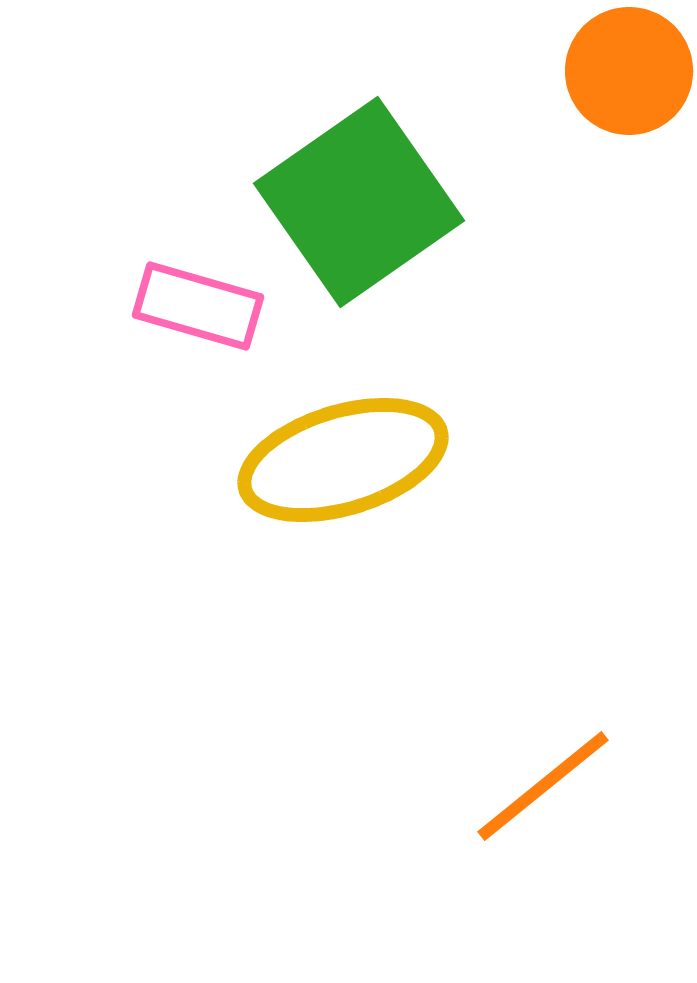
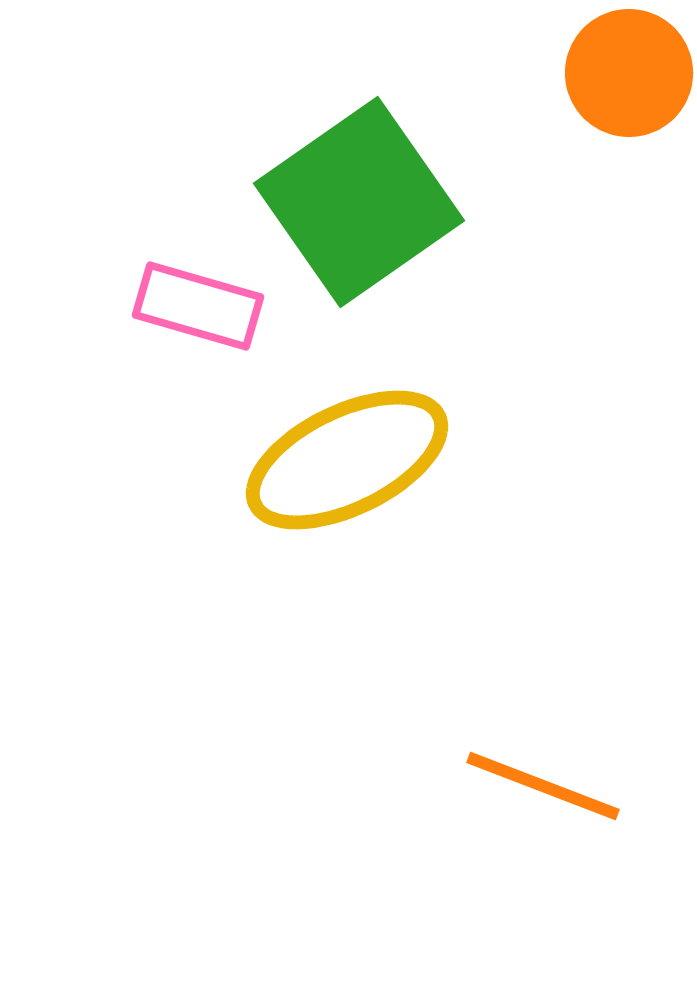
orange circle: moved 2 px down
yellow ellipse: moved 4 px right; rotated 9 degrees counterclockwise
orange line: rotated 60 degrees clockwise
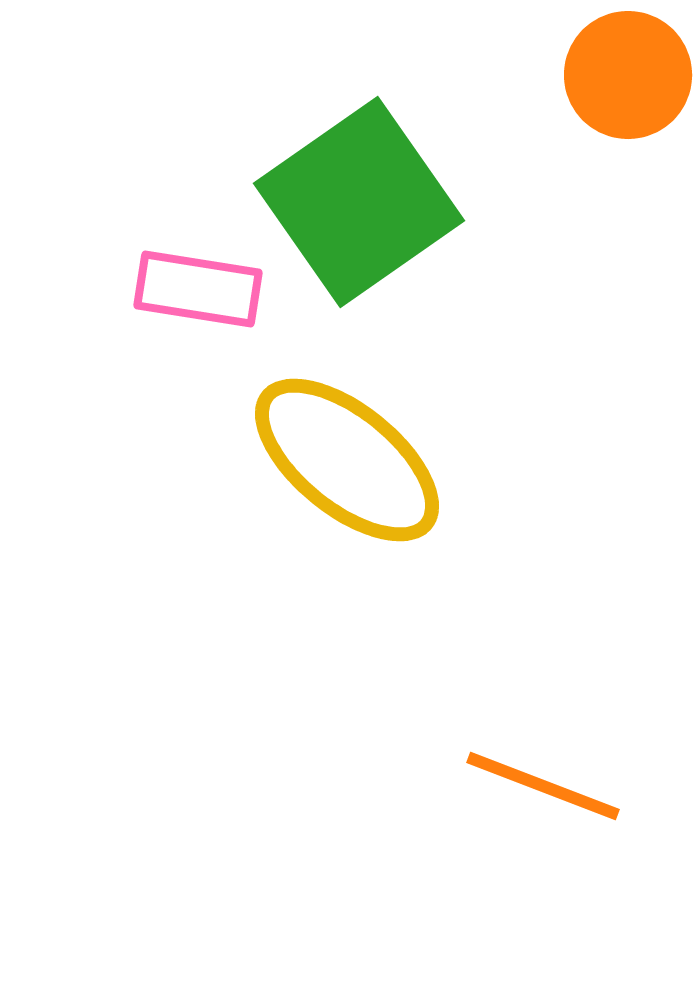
orange circle: moved 1 px left, 2 px down
pink rectangle: moved 17 px up; rotated 7 degrees counterclockwise
yellow ellipse: rotated 65 degrees clockwise
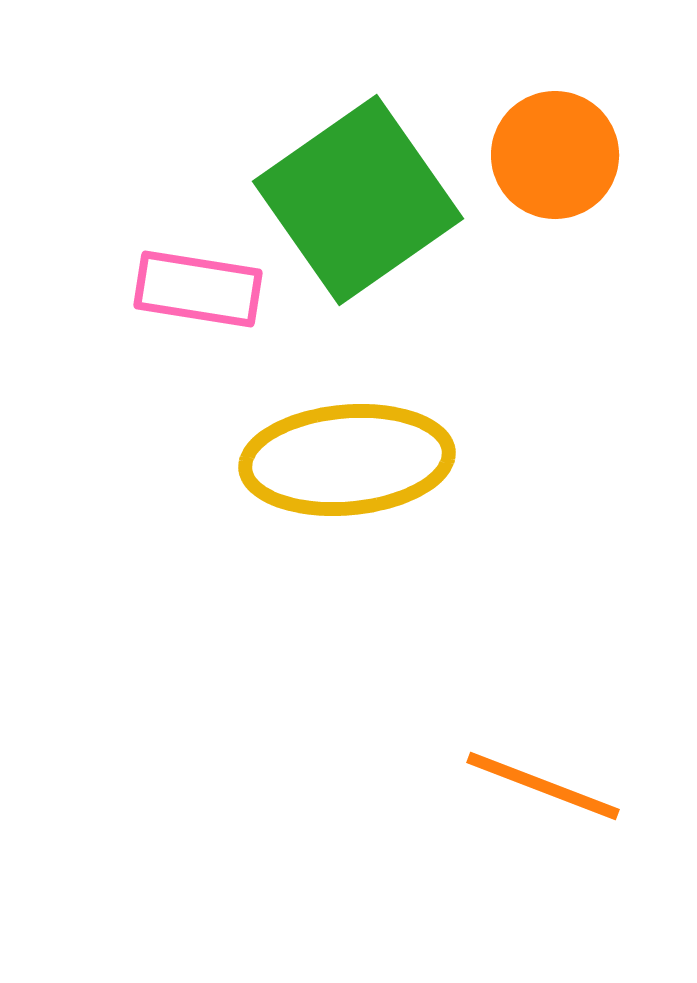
orange circle: moved 73 px left, 80 px down
green square: moved 1 px left, 2 px up
yellow ellipse: rotated 44 degrees counterclockwise
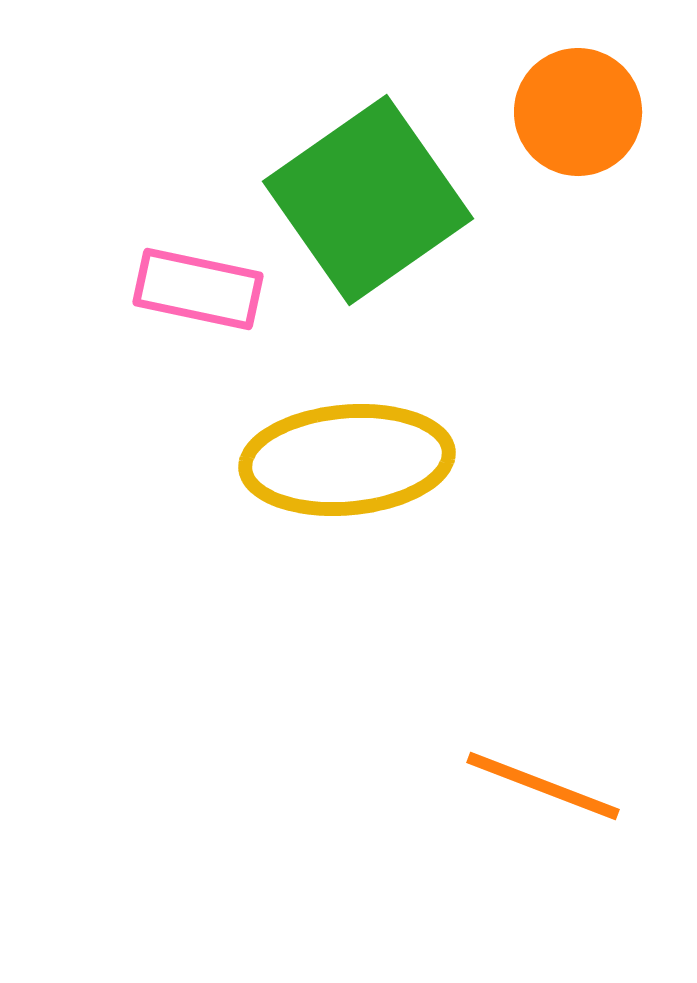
orange circle: moved 23 px right, 43 px up
green square: moved 10 px right
pink rectangle: rotated 3 degrees clockwise
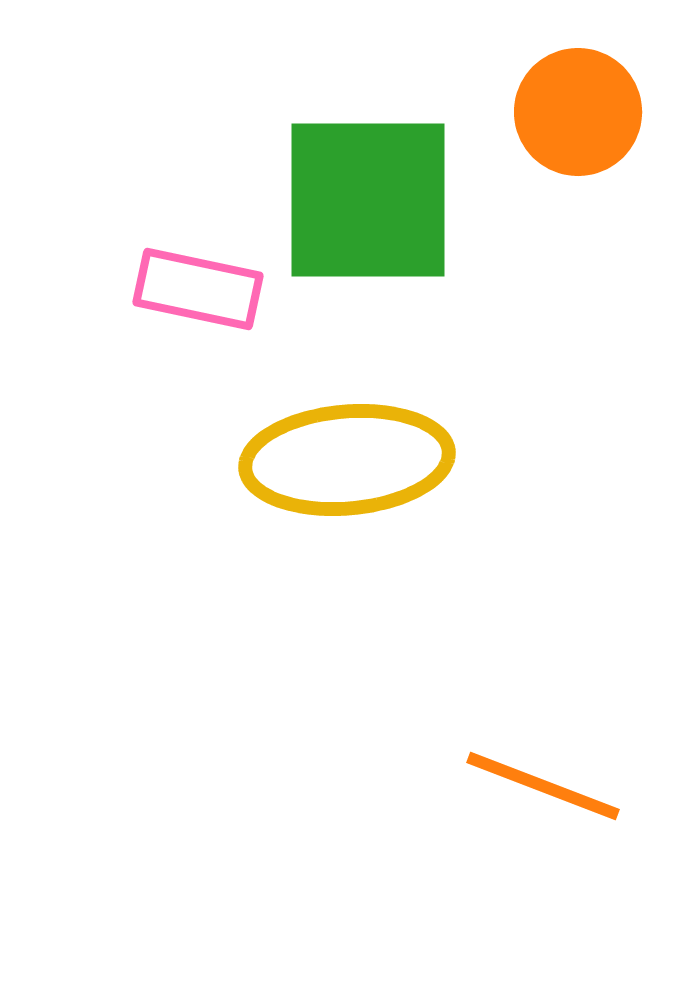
green square: rotated 35 degrees clockwise
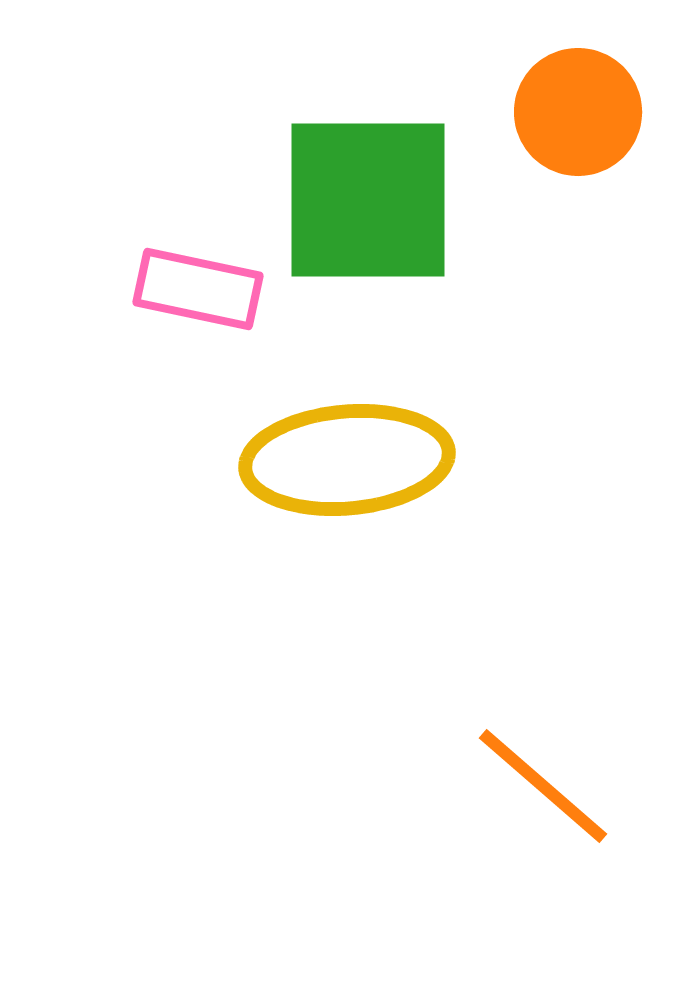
orange line: rotated 20 degrees clockwise
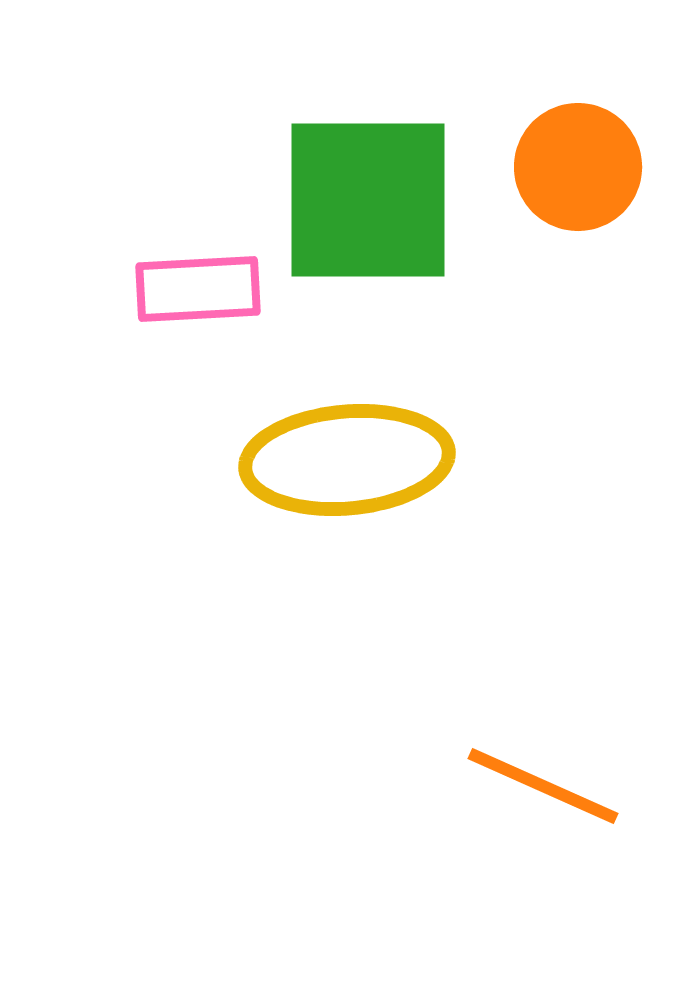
orange circle: moved 55 px down
pink rectangle: rotated 15 degrees counterclockwise
orange line: rotated 17 degrees counterclockwise
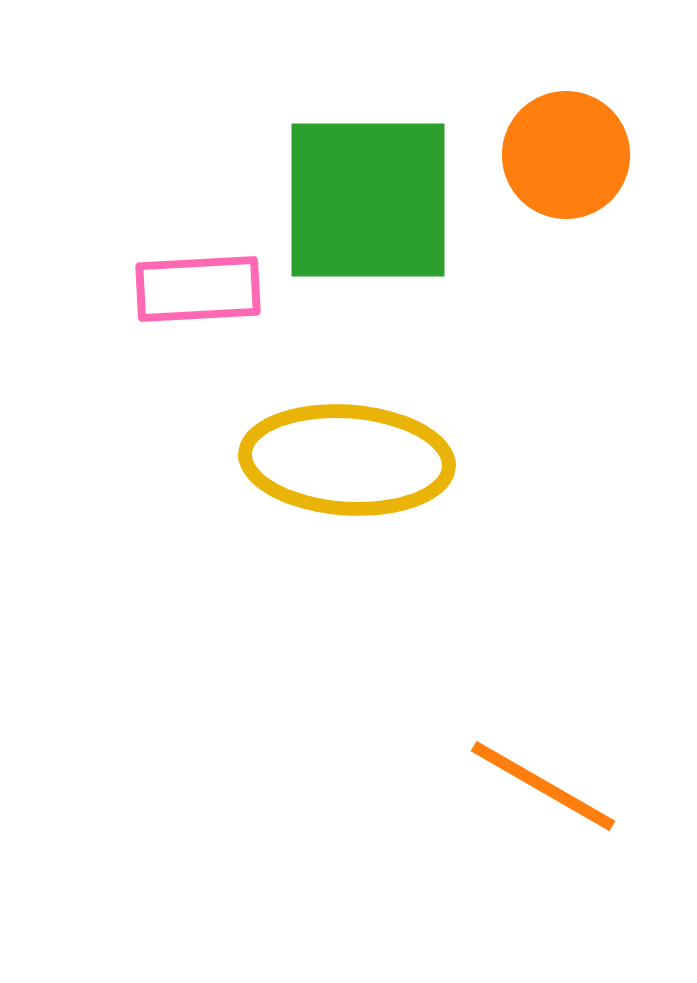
orange circle: moved 12 px left, 12 px up
yellow ellipse: rotated 9 degrees clockwise
orange line: rotated 6 degrees clockwise
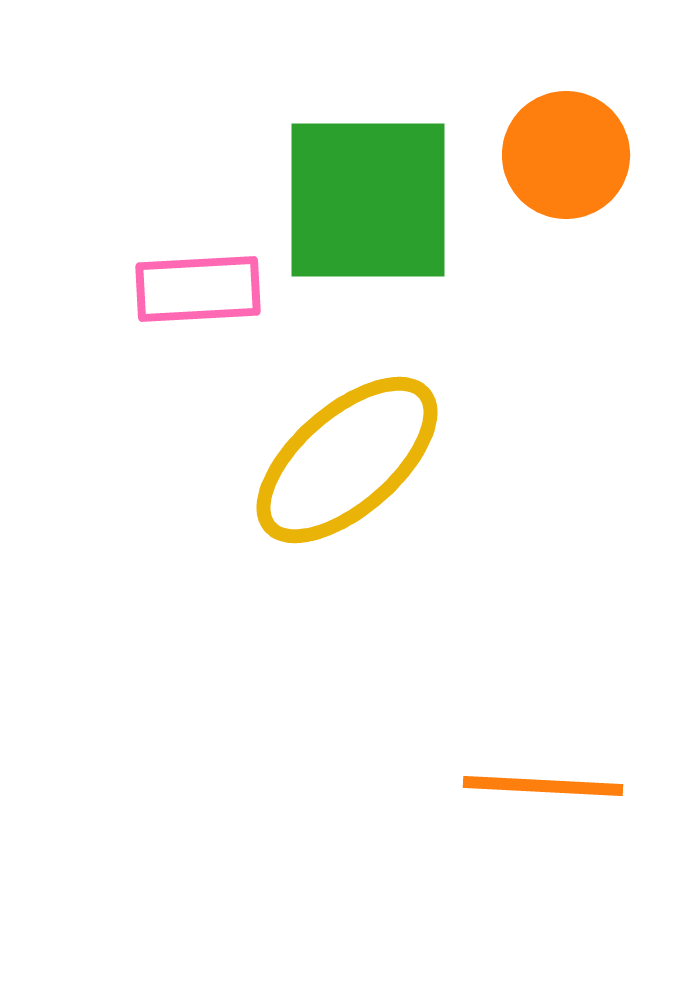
yellow ellipse: rotated 45 degrees counterclockwise
orange line: rotated 27 degrees counterclockwise
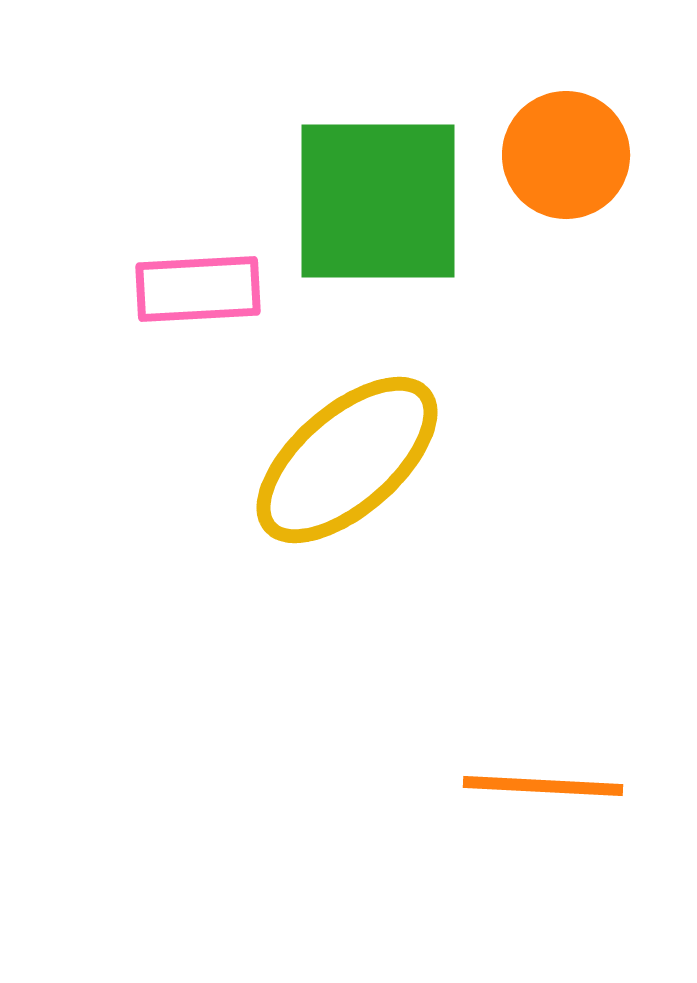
green square: moved 10 px right, 1 px down
